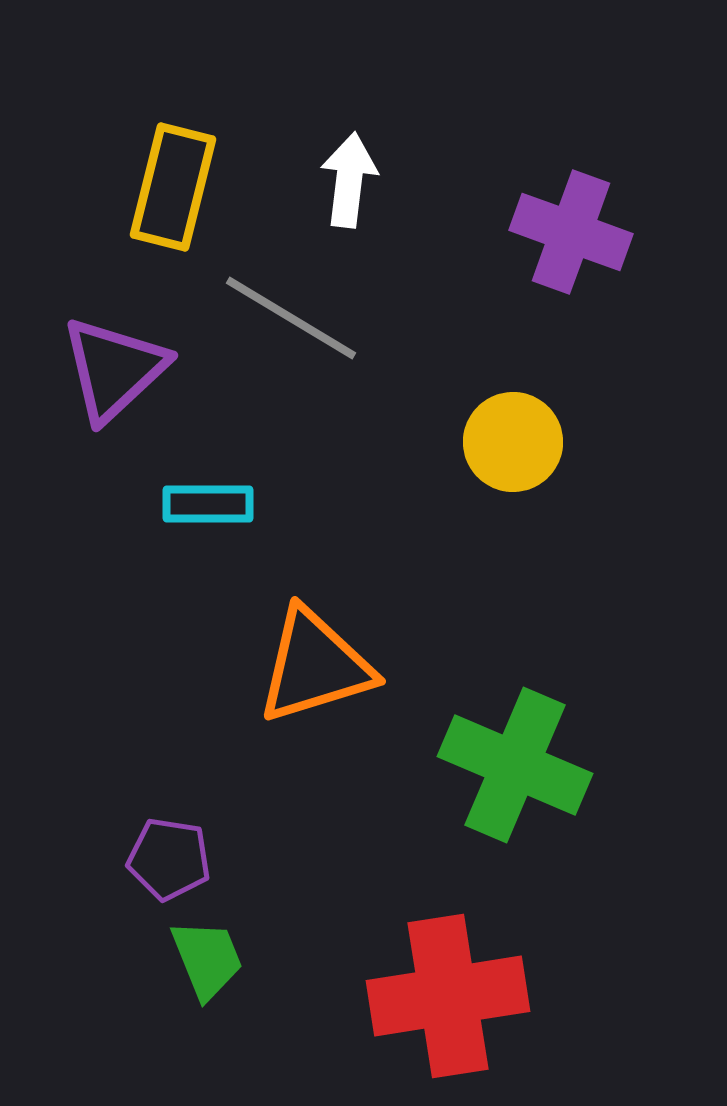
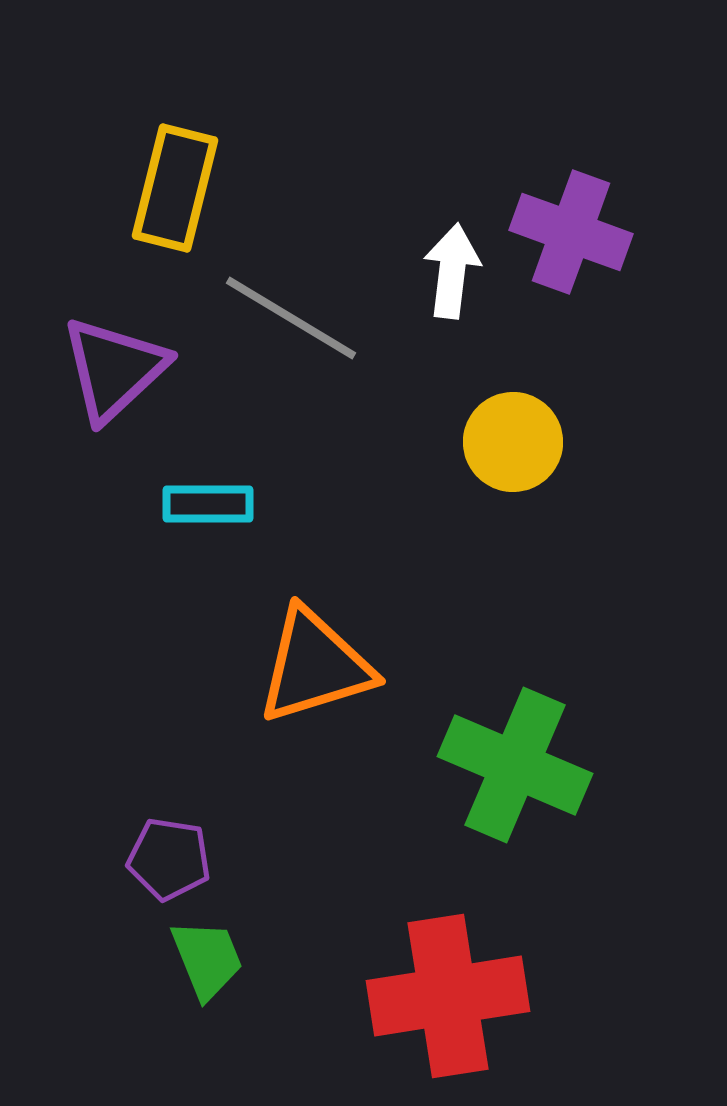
white arrow: moved 103 px right, 91 px down
yellow rectangle: moved 2 px right, 1 px down
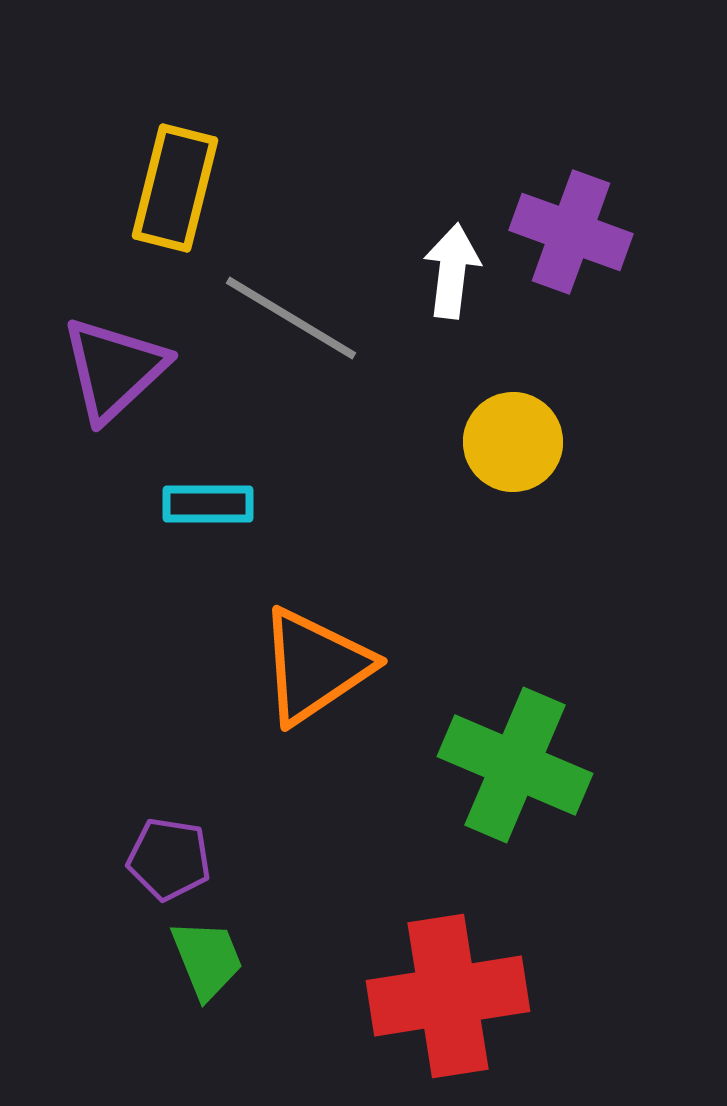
orange triangle: rotated 17 degrees counterclockwise
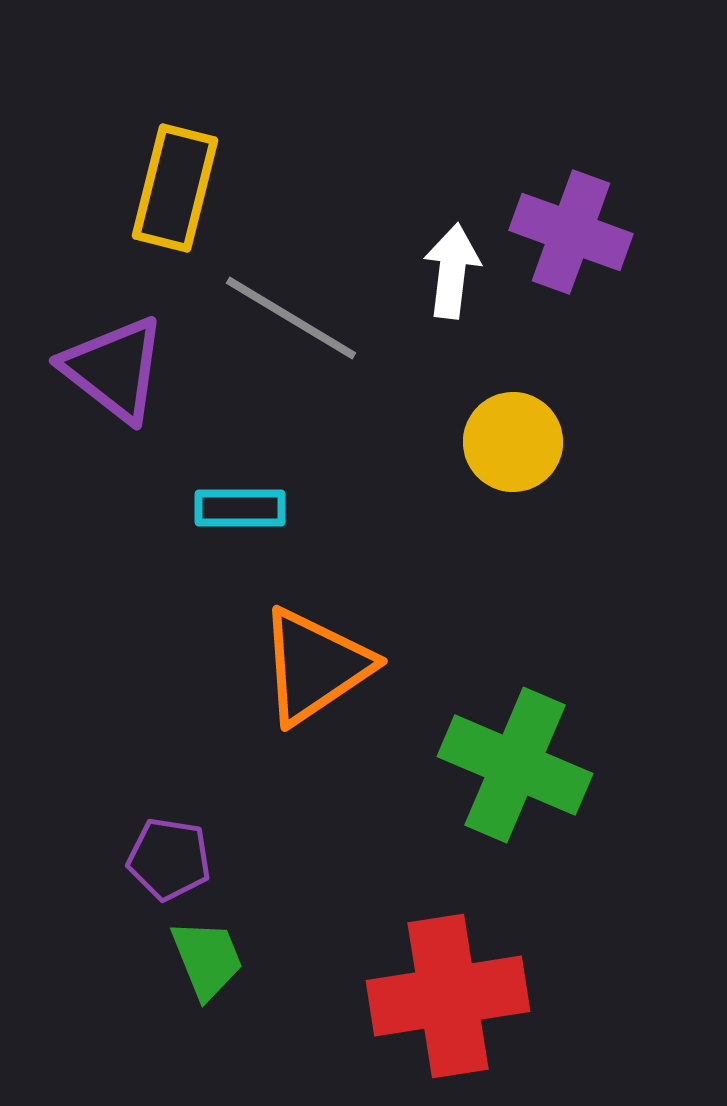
purple triangle: rotated 39 degrees counterclockwise
cyan rectangle: moved 32 px right, 4 px down
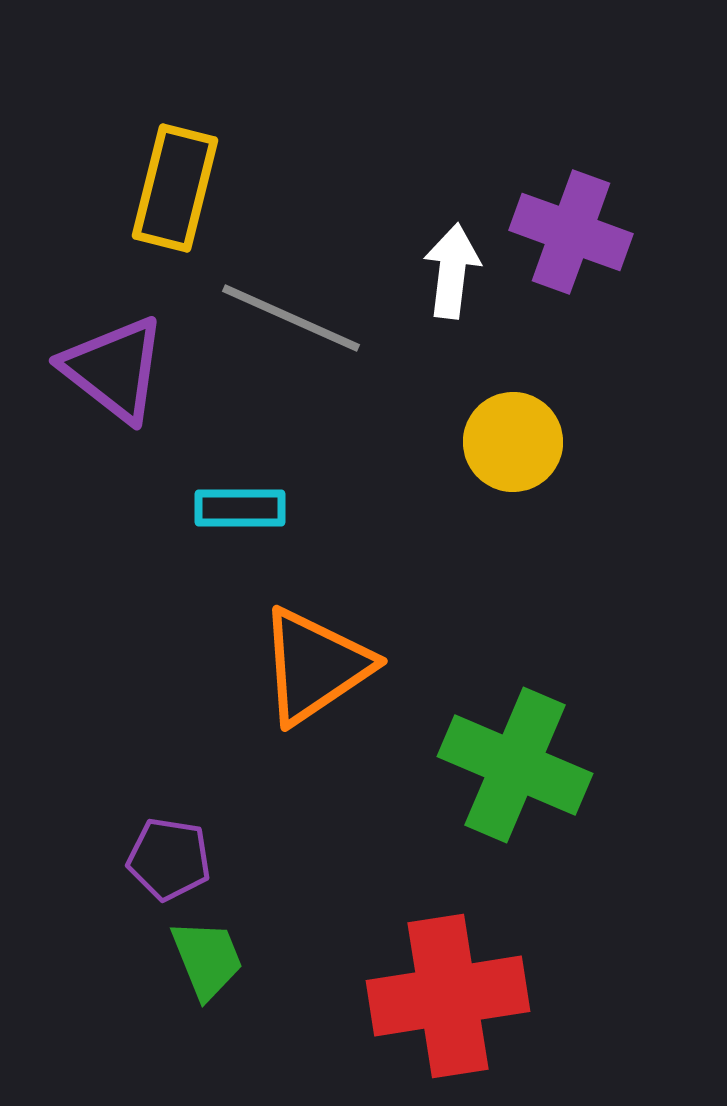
gray line: rotated 7 degrees counterclockwise
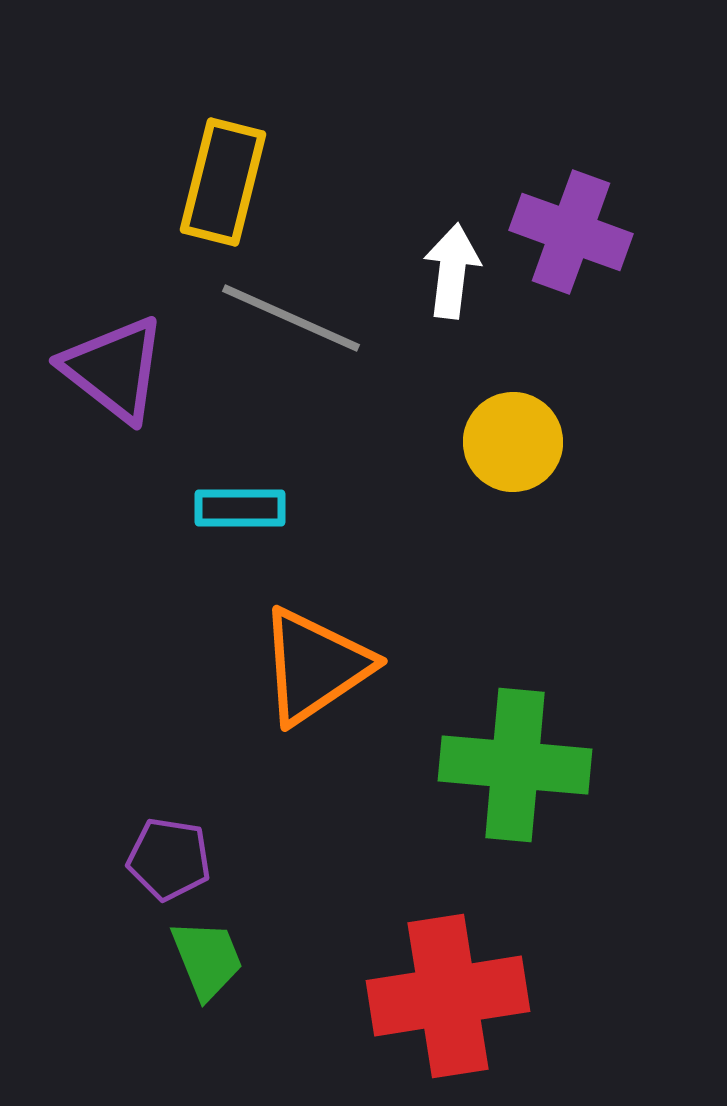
yellow rectangle: moved 48 px right, 6 px up
green cross: rotated 18 degrees counterclockwise
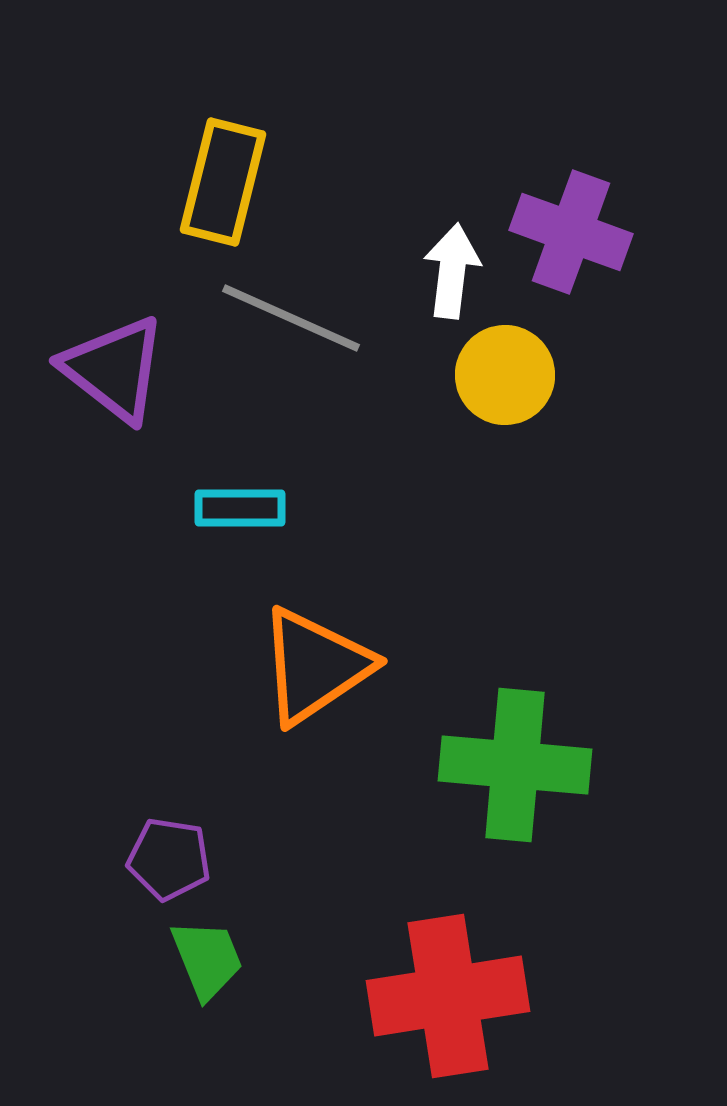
yellow circle: moved 8 px left, 67 px up
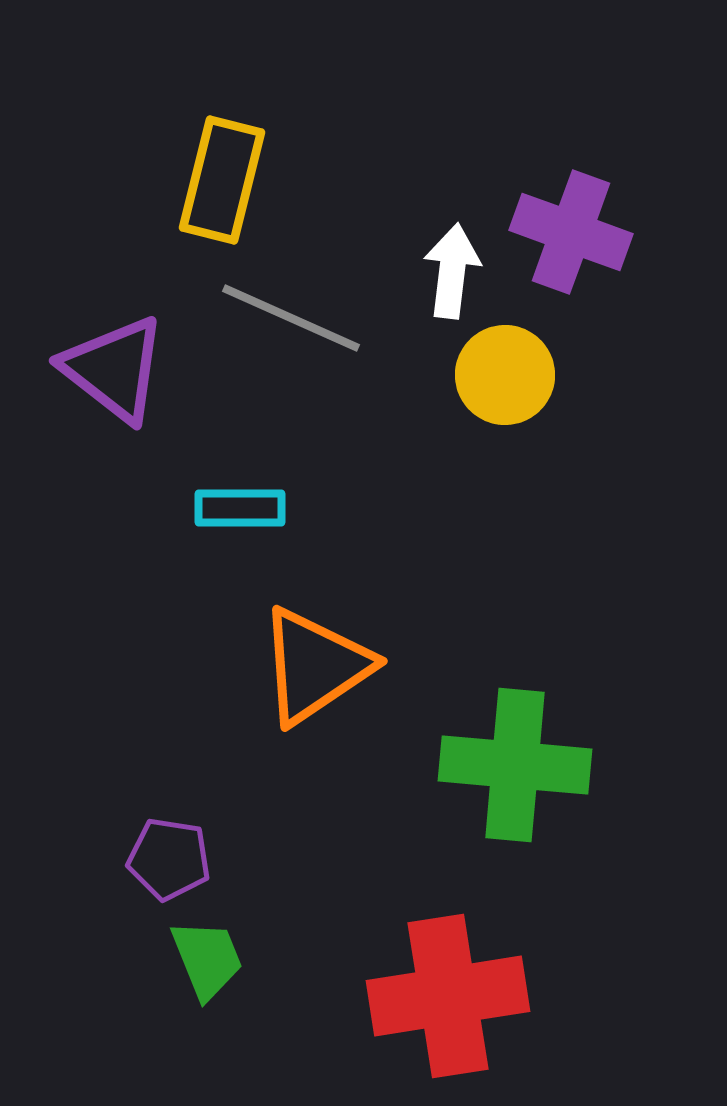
yellow rectangle: moved 1 px left, 2 px up
